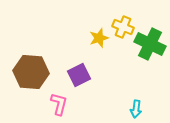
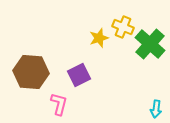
green cross: rotated 16 degrees clockwise
cyan arrow: moved 20 px right
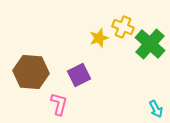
cyan arrow: rotated 36 degrees counterclockwise
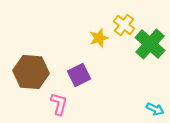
yellow cross: moved 1 px right, 2 px up; rotated 15 degrees clockwise
cyan arrow: moved 1 px left; rotated 36 degrees counterclockwise
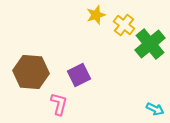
yellow star: moved 3 px left, 23 px up
green cross: rotated 8 degrees clockwise
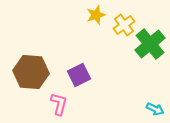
yellow cross: rotated 15 degrees clockwise
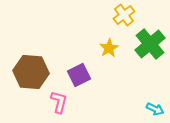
yellow star: moved 13 px right, 33 px down; rotated 12 degrees counterclockwise
yellow cross: moved 10 px up
pink L-shape: moved 2 px up
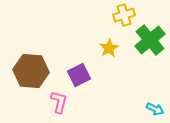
yellow cross: rotated 20 degrees clockwise
green cross: moved 4 px up
brown hexagon: moved 1 px up
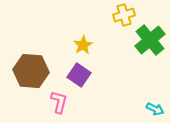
yellow star: moved 26 px left, 3 px up
purple square: rotated 30 degrees counterclockwise
